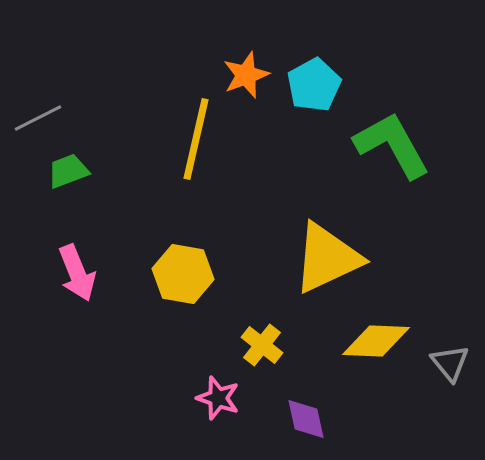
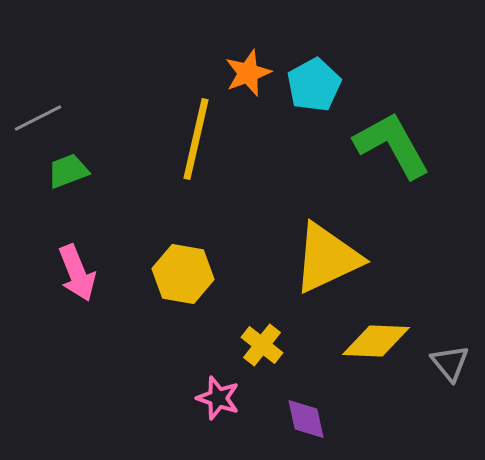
orange star: moved 2 px right, 2 px up
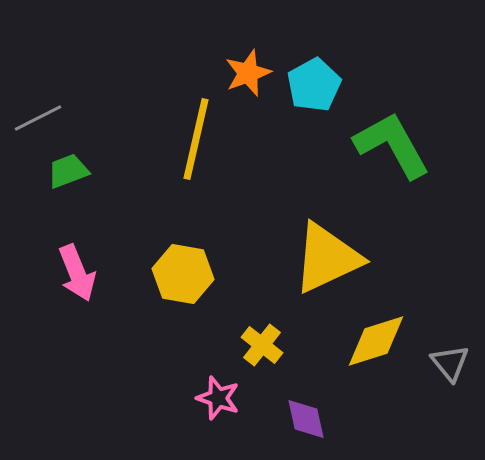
yellow diamond: rotated 20 degrees counterclockwise
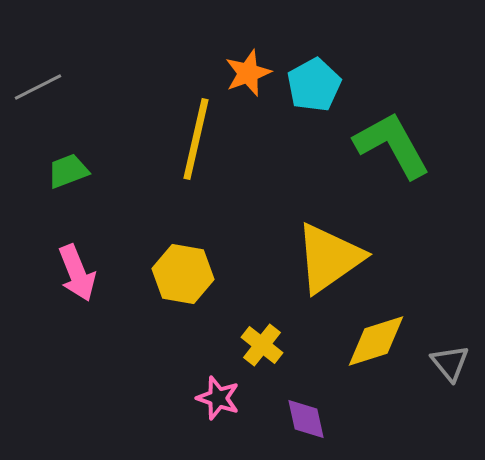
gray line: moved 31 px up
yellow triangle: moved 2 px right; rotated 10 degrees counterclockwise
